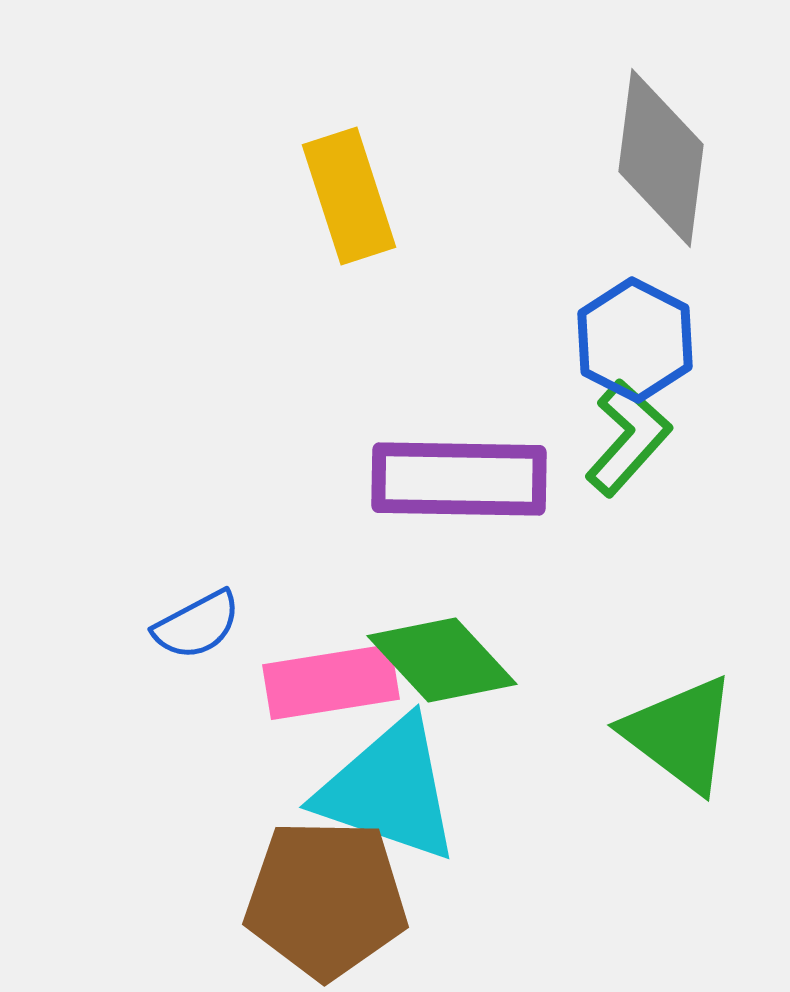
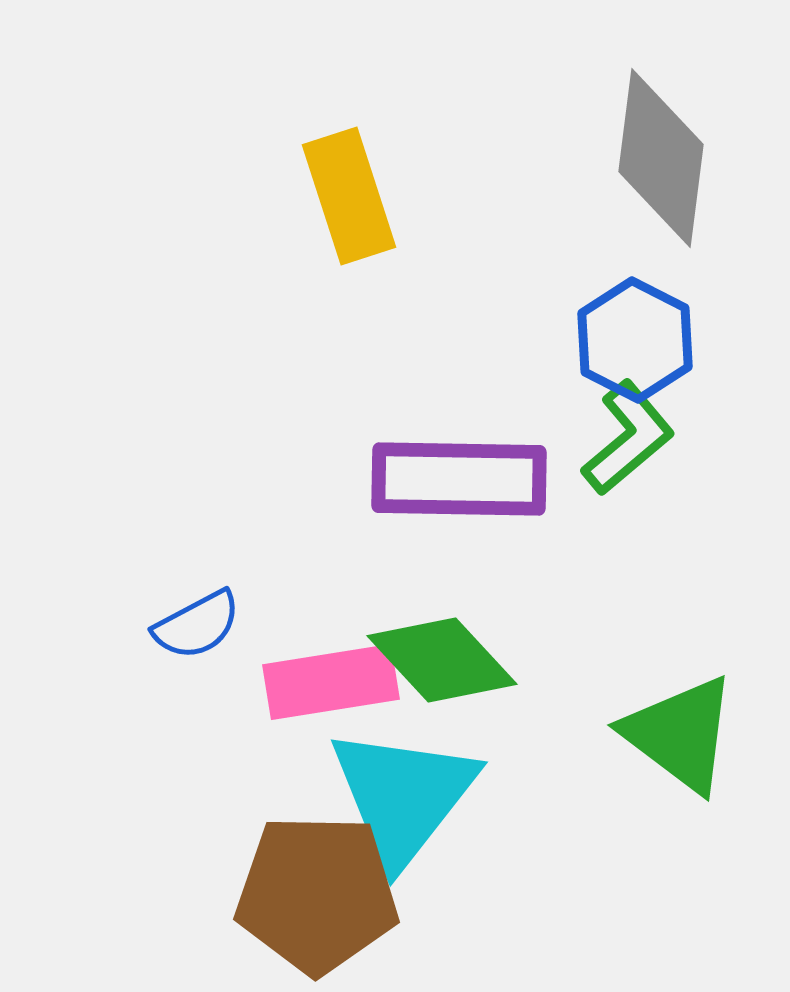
green L-shape: rotated 8 degrees clockwise
cyan triangle: moved 14 px right, 6 px down; rotated 49 degrees clockwise
brown pentagon: moved 9 px left, 5 px up
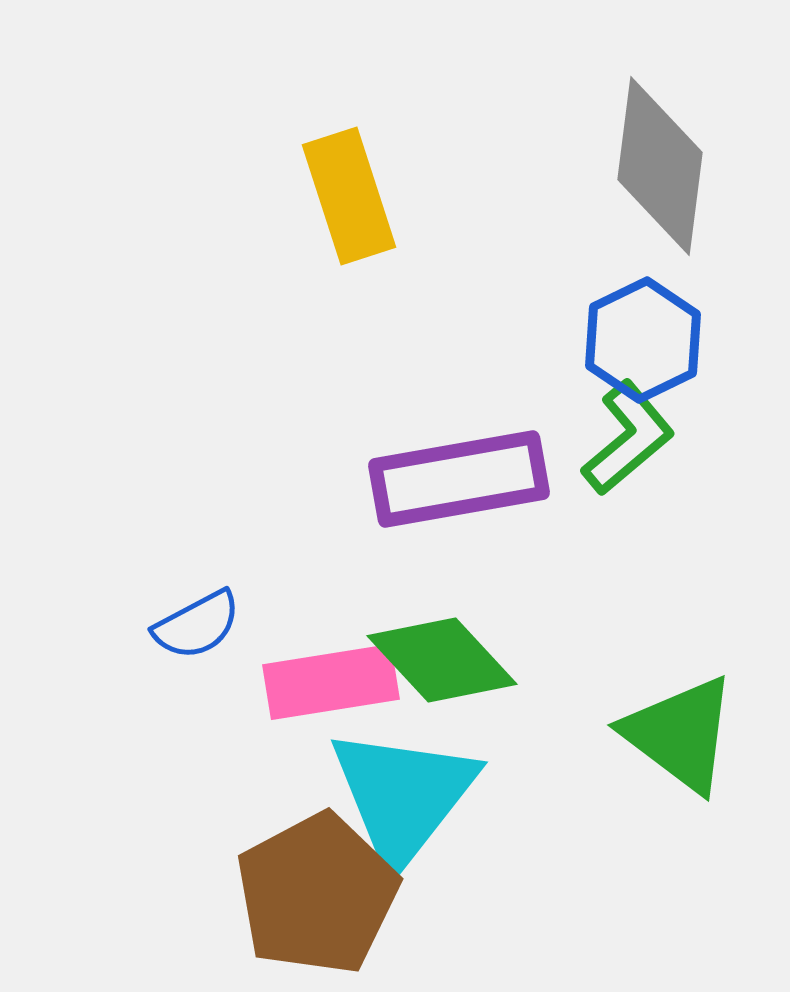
gray diamond: moved 1 px left, 8 px down
blue hexagon: moved 8 px right; rotated 7 degrees clockwise
purple rectangle: rotated 11 degrees counterclockwise
brown pentagon: rotated 29 degrees counterclockwise
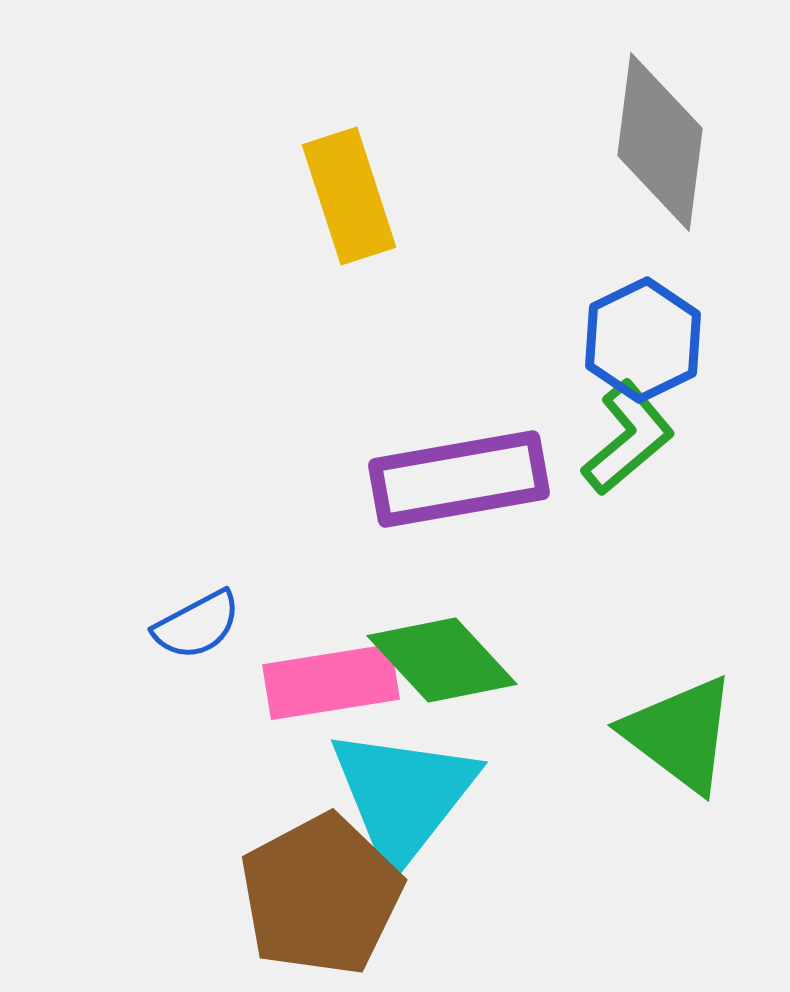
gray diamond: moved 24 px up
brown pentagon: moved 4 px right, 1 px down
